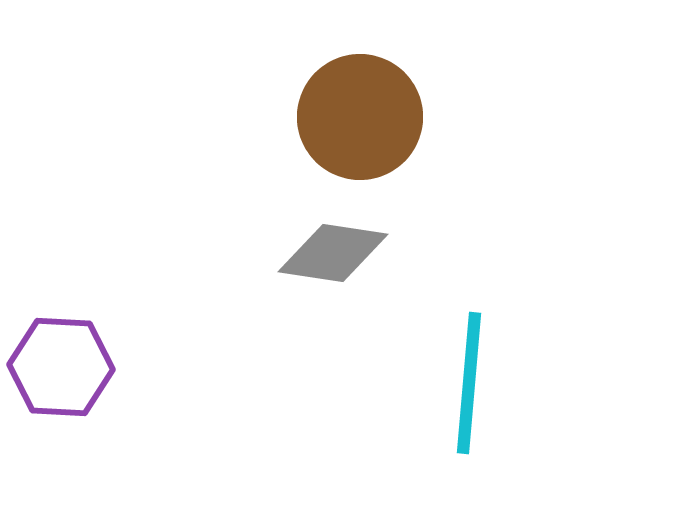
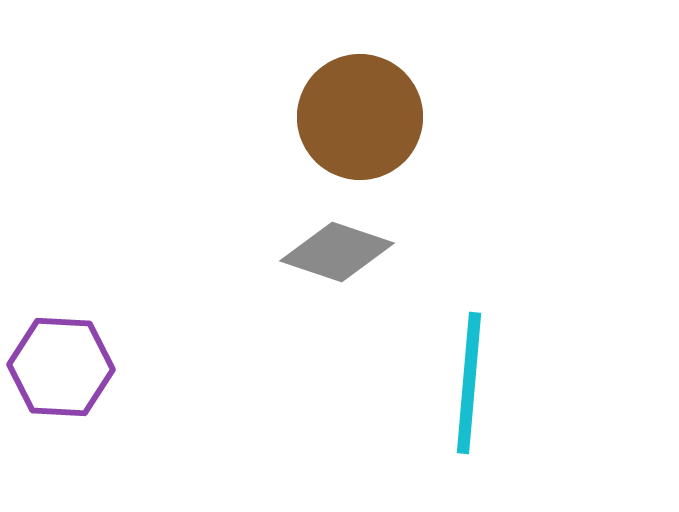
gray diamond: moved 4 px right, 1 px up; rotated 10 degrees clockwise
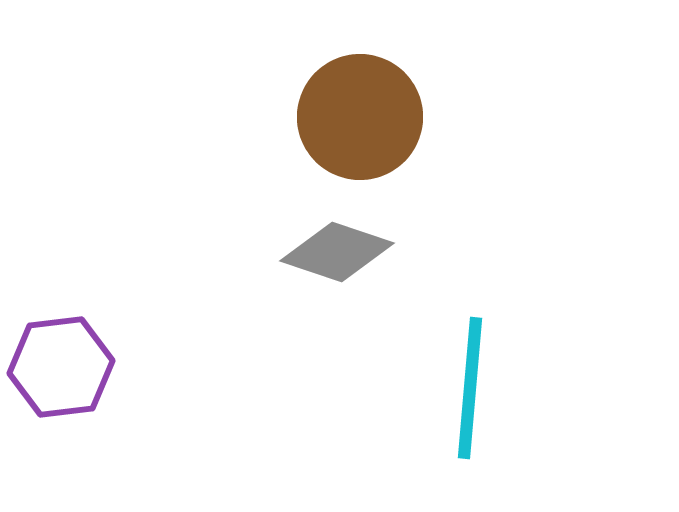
purple hexagon: rotated 10 degrees counterclockwise
cyan line: moved 1 px right, 5 px down
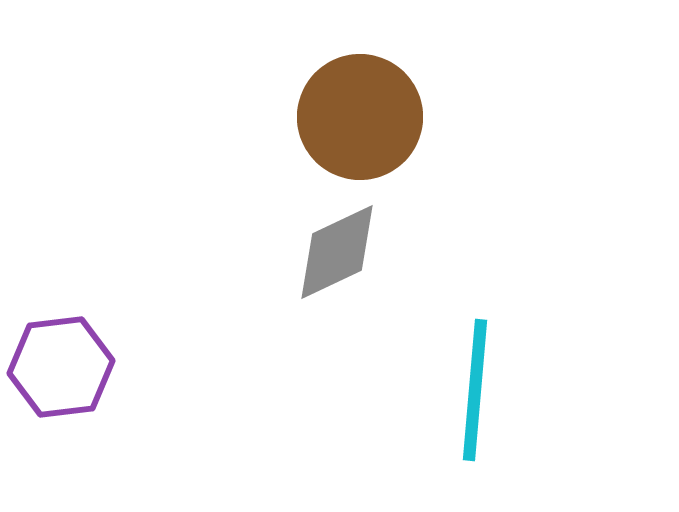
gray diamond: rotated 44 degrees counterclockwise
cyan line: moved 5 px right, 2 px down
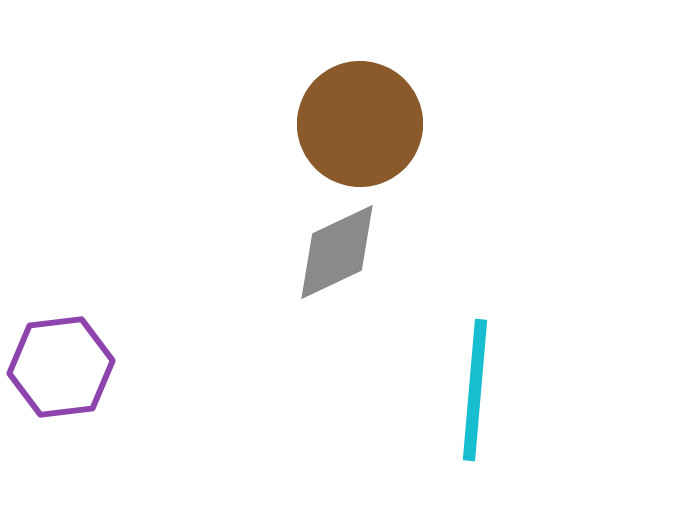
brown circle: moved 7 px down
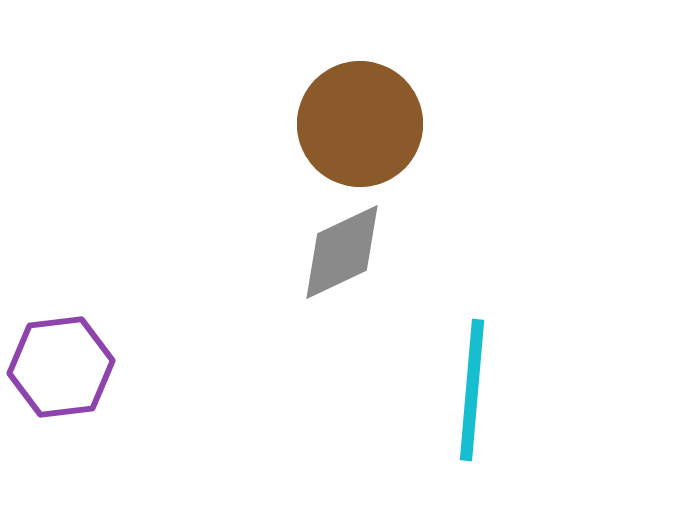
gray diamond: moved 5 px right
cyan line: moved 3 px left
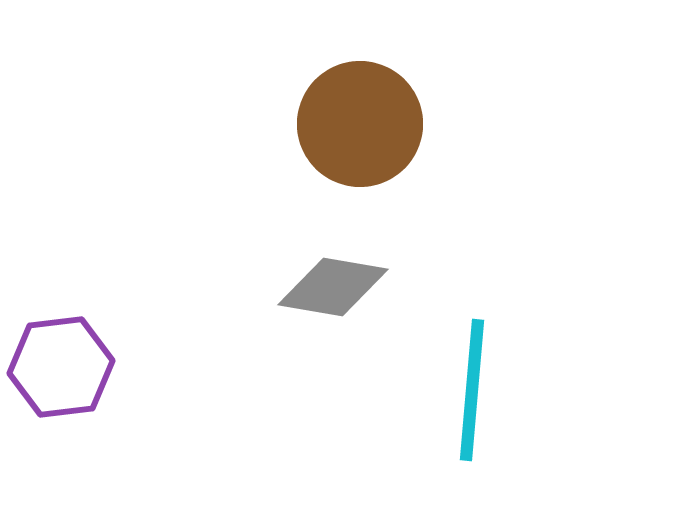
gray diamond: moved 9 px left, 35 px down; rotated 35 degrees clockwise
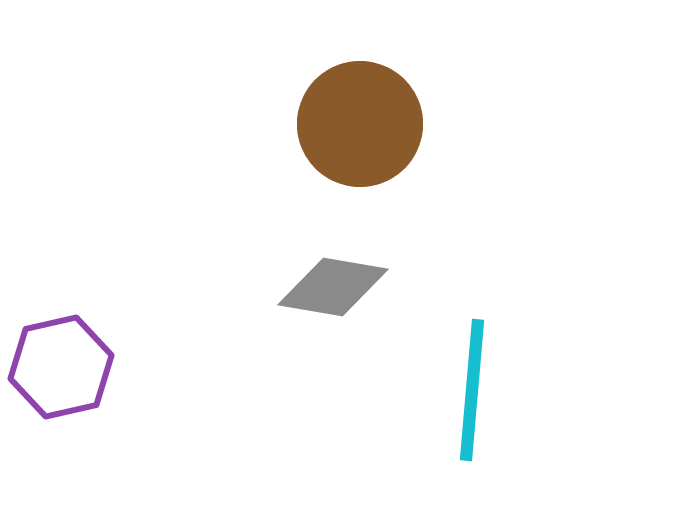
purple hexagon: rotated 6 degrees counterclockwise
